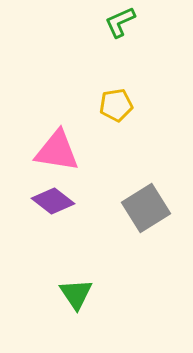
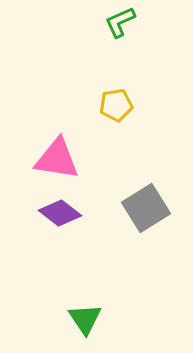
pink triangle: moved 8 px down
purple diamond: moved 7 px right, 12 px down
green triangle: moved 9 px right, 25 px down
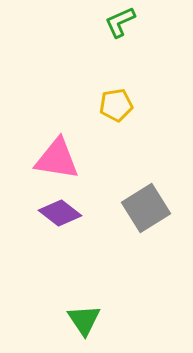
green triangle: moved 1 px left, 1 px down
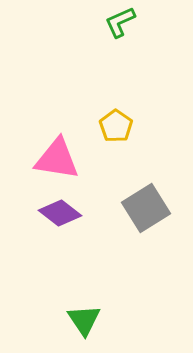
yellow pentagon: moved 21 px down; rotated 28 degrees counterclockwise
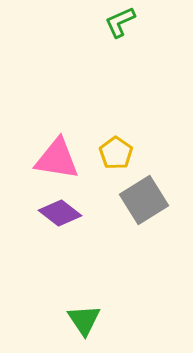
yellow pentagon: moved 27 px down
gray square: moved 2 px left, 8 px up
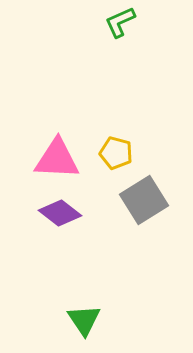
yellow pentagon: rotated 20 degrees counterclockwise
pink triangle: rotated 6 degrees counterclockwise
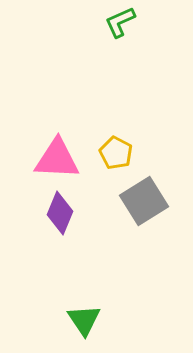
yellow pentagon: rotated 12 degrees clockwise
gray square: moved 1 px down
purple diamond: rotated 75 degrees clockwise
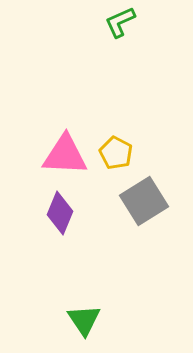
pink triangle: moved 8 px right, 4 px up
